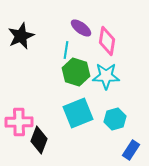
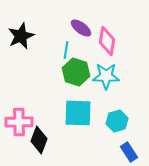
cyan square: rotated 24 degrees clockwise
cyan hexagon: moved 2 px right, 2 px down
blue rectangle: moved 2 px left, 2 px down; rotated 66 degrees counterclockwise
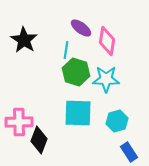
black star: moved 3 px right, 4 px down; rotated 16 degrees counterclockwise
cyan star: moved 3 px down
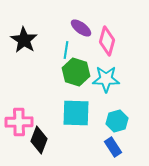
pink diamond: rotated 8 degrees clockwise
cyan square: moved 2 px left
blue rectangle: moved 16 px left, 5 px up
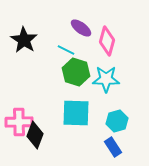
cyan line: rotated 72 degrees counterclockwise
black diamond: moved 4 px left, 5 px up
